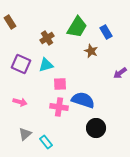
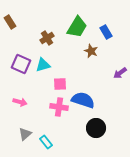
cyan triangle: moved 3 px left
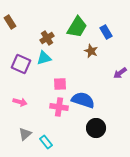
cyan triangle: moved 1 px right, 7 px up
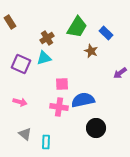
blue rectangle: moved 1 px down; rotated 16 degrees counterclockwise
pink square: moved 2 px right
blue semicircle: rotated 30 degrees counterclockwise
gray triangle: rotated 40 degrees counterclockwise
cyan rectangle: rotated 40 degrees clockwise
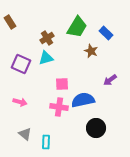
cyan triangle: moved 2 px right
purple arrow: moved 10 px left, 7 px down
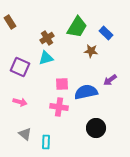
brown star: rotated 16 degrees counterclockwise
purple square: moved 1 px left, 3 px down
blue semicircle: moved 3 px right, 8 px up
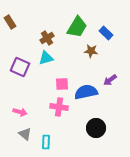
pink arrow: moved 10 px down
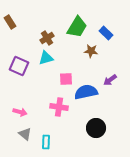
purple square: moved 1 px left, 1 px up
pink square: moved 4 px right, 5 px up
